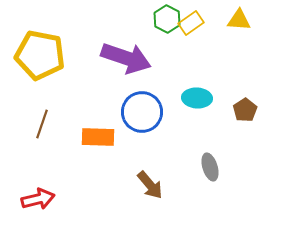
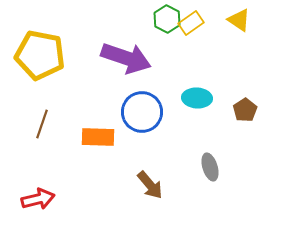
yellow triangle: rotated 30 degrees clockwise
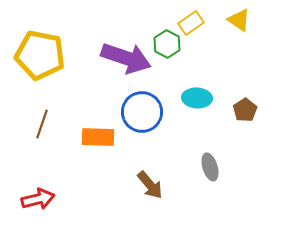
green hexagon: moved 25 px down
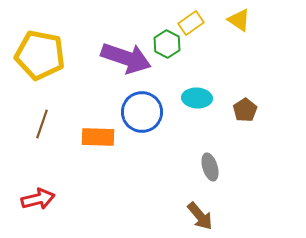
brown arrow: moved 50 px right, 31 px down
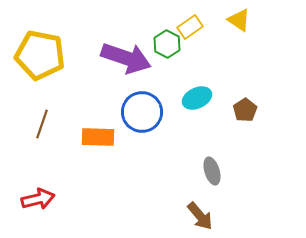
yellow rectangle: moved 1 px left, 4 px down
cyan ellipse: rotated 28 degrees counterclockwise
gray ellipse: moved 2 px right, 4 px down
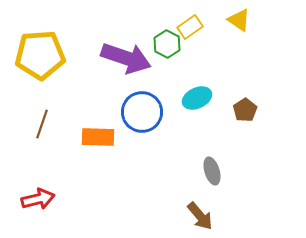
yellow pentagon: rotated 15 degrees counterclockwise
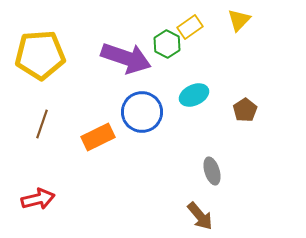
yellow triangle: rotated 40 degrees clockwise
cyan ellipse: moved 3 px left, 3 px up
orange rectangle: rotated 28 degrees counterclockwise
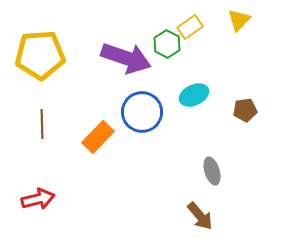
brown pentagon: rotated 25 degrees clockwise
brown line: rotated 20 degrees counterclockwise
orange rectangle: rotated 20 degrees counterclockwise
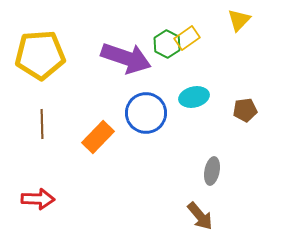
yellow rectangle: moved 3 px left, 11 px down
cyan ellipse: moved 2 px down; rotated 12 degrees clockwise
blue circle: moved 4 px right, 1 px down
gray ellipse: rotated 28 degrees clockwise
red arrow: rotated 16 degrees clockwise
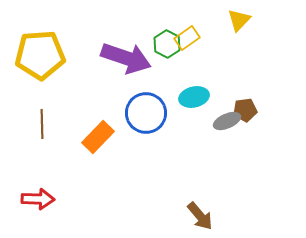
gray ellipse: moved 15 px right, 50 px up; rotated 56 degrees clockwise
